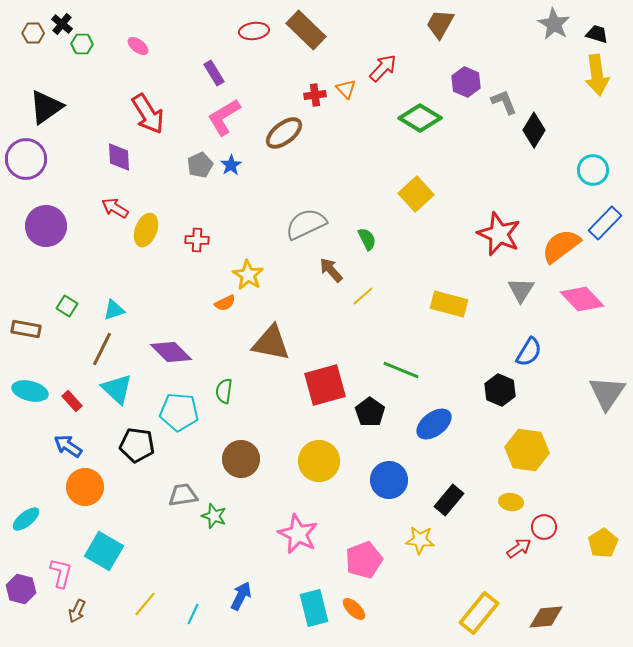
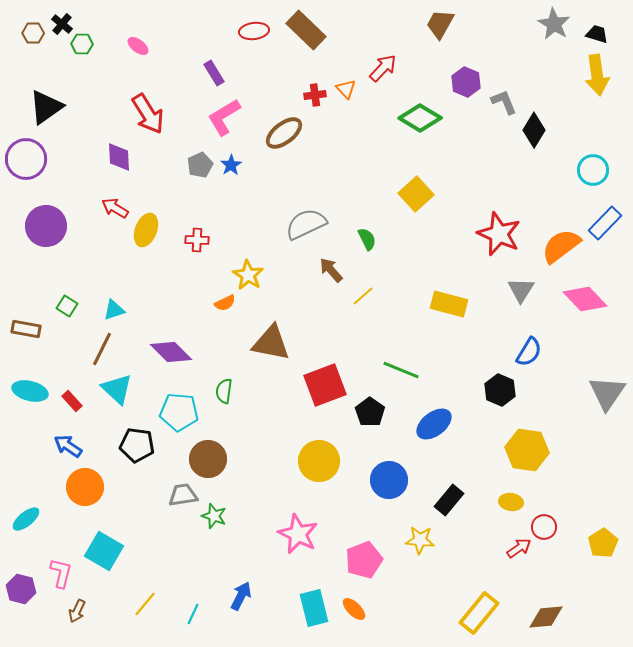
pink diamond at (582, 299): moved 3 px right
red square at (325, 385): rotated 6 degrees counterclockwise
brown circle at (241, 459): moved 33 px left
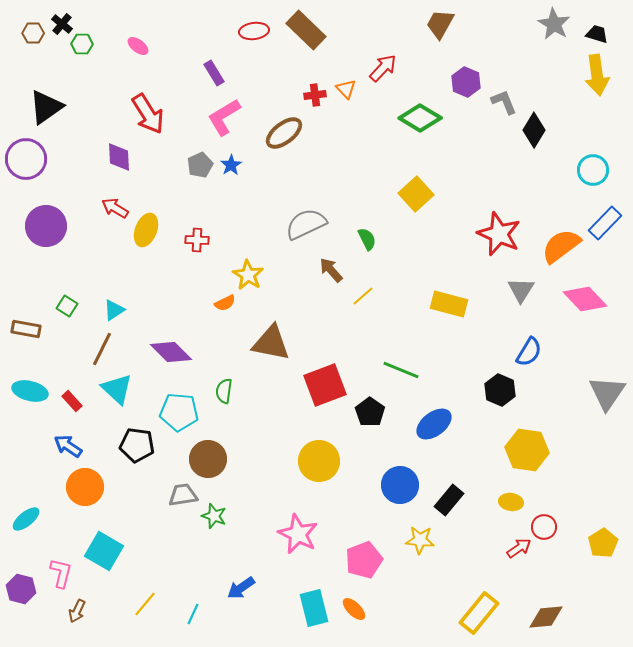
cyan triangle at (114, 310): rotated 15 degrees counterclockwise
blue circle at (389, 480): moved 11 px right, 5 px down
blue arrow at (241, 596): moved 8 px up; rotated 152 degrees counterclockwise
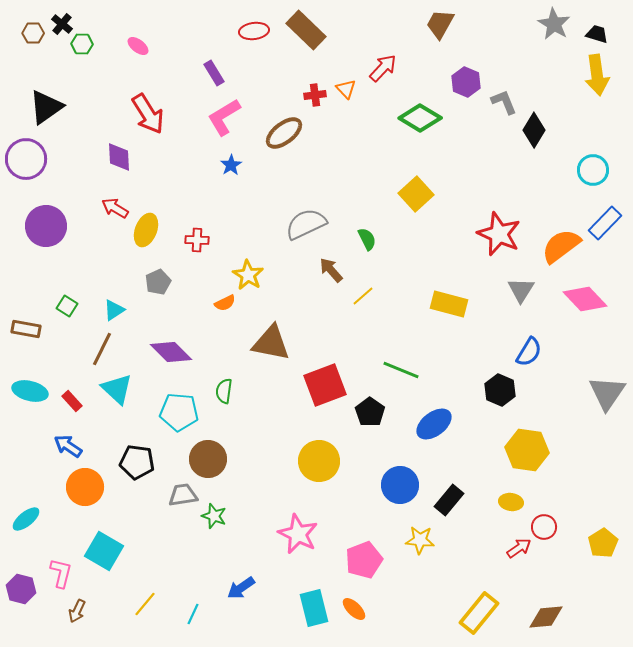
gray pentagon at (200, 165): moved 42 px left, 117 px down
black pentagon at (137, 445): moved 17 px down
